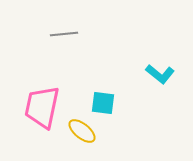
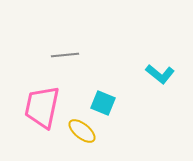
gray line: moved 1 px right, 21 px down
cyan square: rotated 15 degrees clockwise
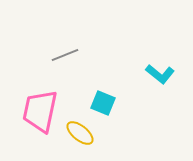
gray line: rotated 16 degrees counterclockwise
pink trapezoid: moved 2 px left, 4 px down
yellow ellipse: moved 2 px left, 2 px down
